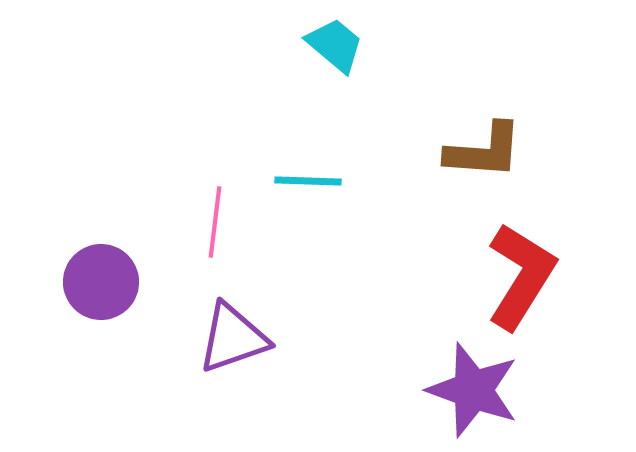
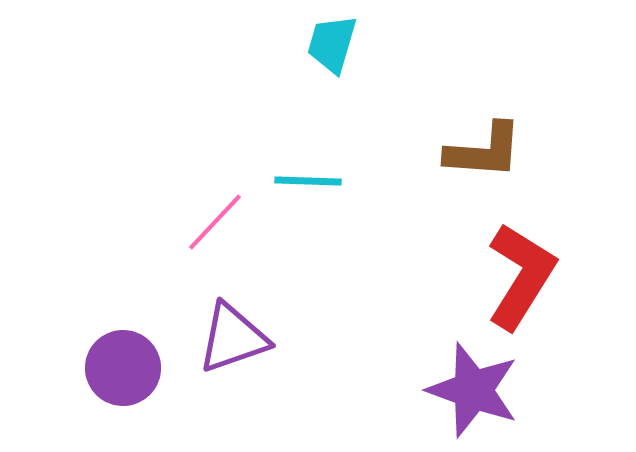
cyan trapezoid: moved 3 px left, 1 px up; rotated 114 degrees counterclockwise
pink line: rotated 36 degrees clockwise
purple circle: moved 22 px right, 86 px down
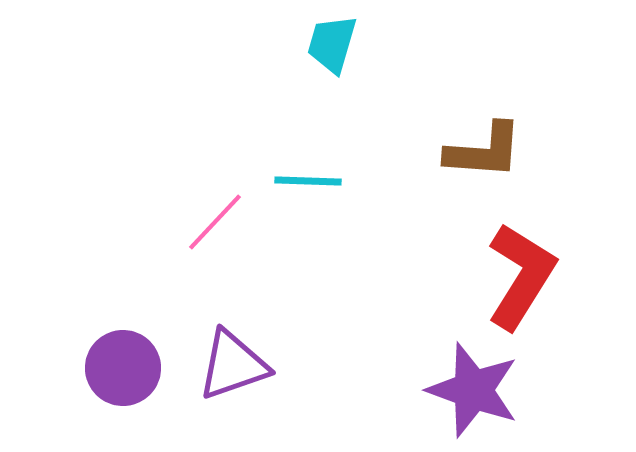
purple triangle: moved 27 px down
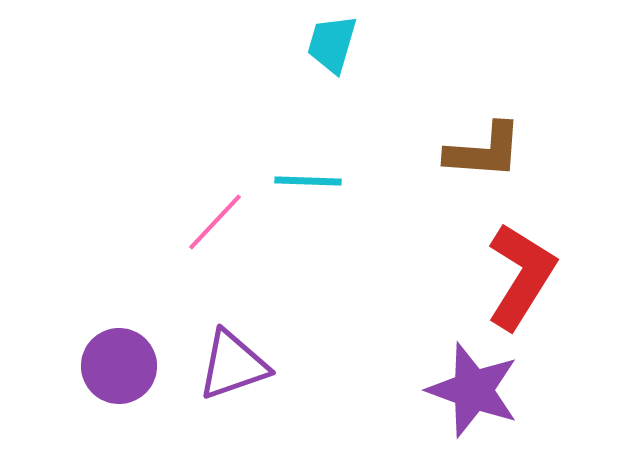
purple circle: moved 4 px left, 2 px up
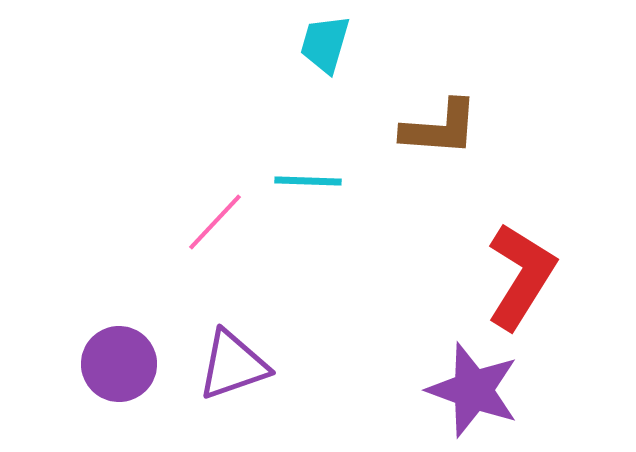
cyan trapezoid: moved 7 px left
brown L-shape: moved 44 px left, 23 px up
purple circle: moved 2 px up
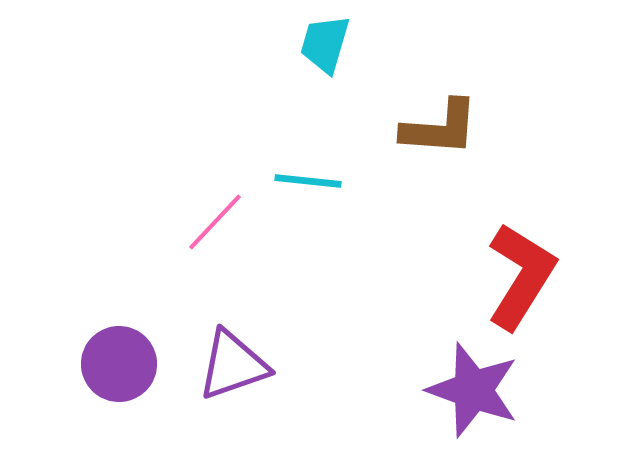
cyan line: rotated 4 degrees clockwise
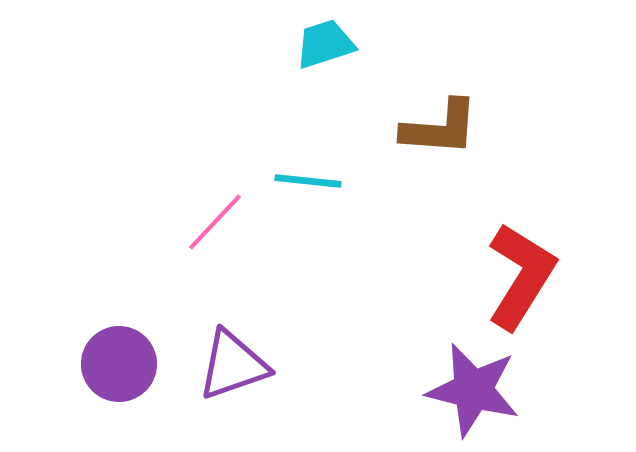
cyan trapezoid: rotated 56 degrees clockwise
purple star: rotated 6 degrees counterclockwise
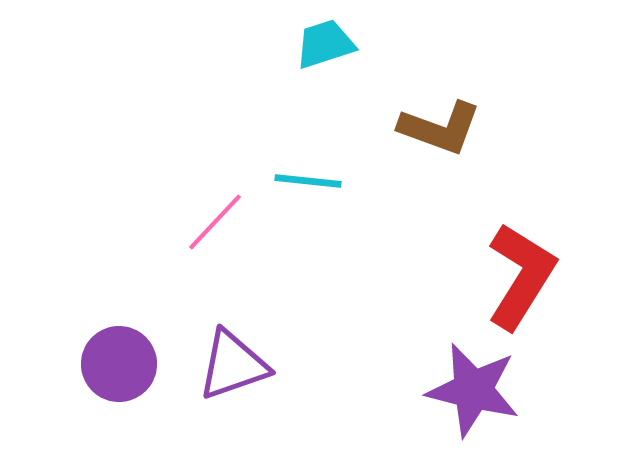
brown L-shape: rotated 16 degrees clockwise
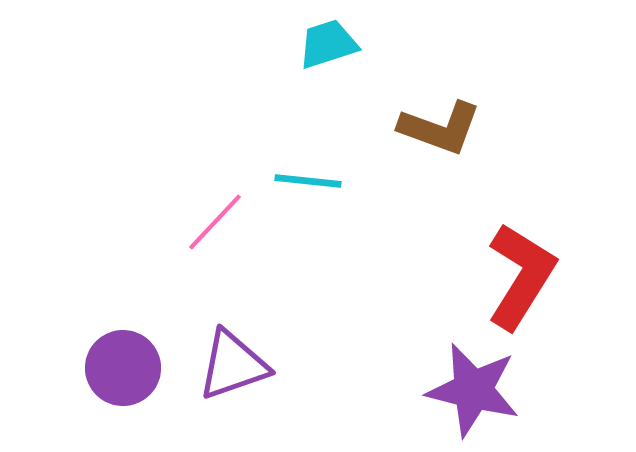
cyan trapezoid: moved 3 px right
purple circle: moved 4 px right, 4 px down
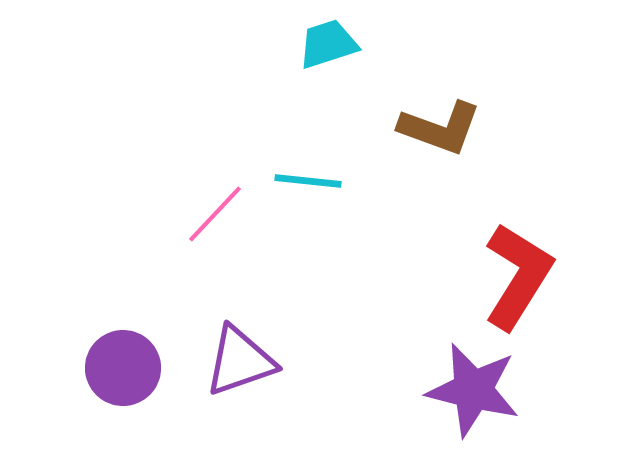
pink line: moved 8 px up
red L-shape: moved 3 px left
purple triangle: moved 7 px right, 4 px up
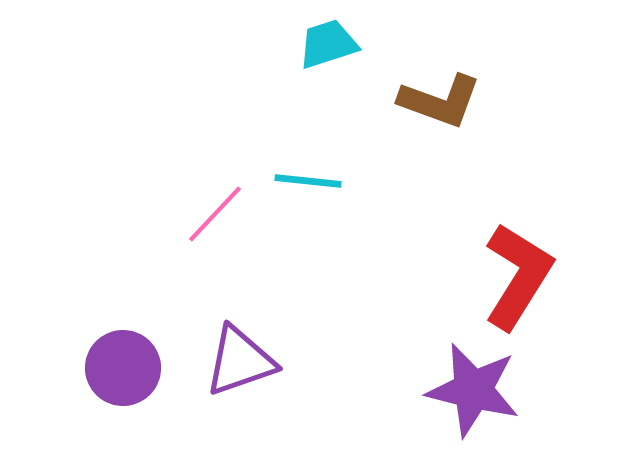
brown L-shape: moved 27 px up
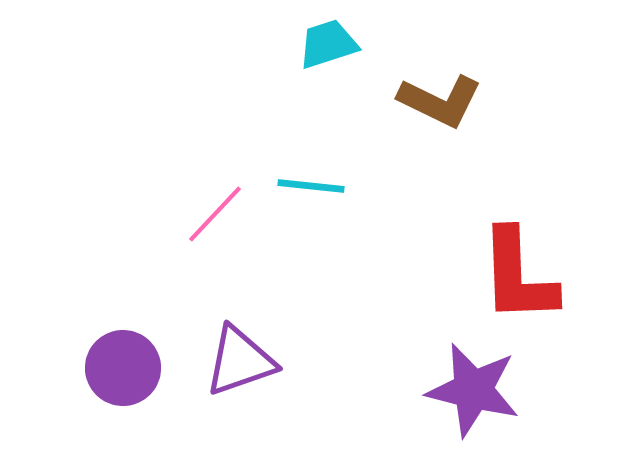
brown L-shape: rotated 6 degrees clockwise
cyan line: moved 3 px right, 5 px down
red L-shape: rotated 146 degrees clockwise
